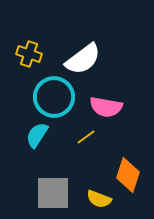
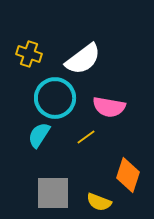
cyan circle: moved 1 px right, 1 px down
pink semicircle: moved 3 px right
cyan semicircle: moved 2 px right
yellow semicircle: moved 3 px down
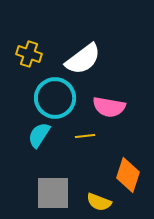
yellow line: moved 1 px left, 1 px up; rotated 30 degrees clockwise
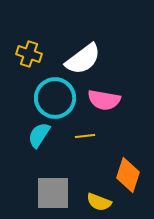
pink semicircle: moved 5 px left, 7 px up
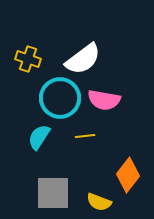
yellow cross: moved 1 px left, 5 px down
cyan circle: moved 5 px right
cyan semicircle: moved 2 px down
orange diamond: rotated 20 degrees clockwise
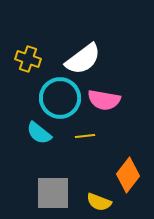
cyan semicircle: moved 4 px up; rotated 84 degrees counterclockwise
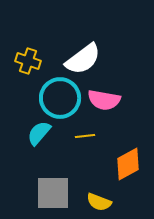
yellow cross: moved 2 px down
cyan semicircle: rotated 92 degrees clockwise
orange diamond: moved 11 px up; rotated 24 degrees clockwise
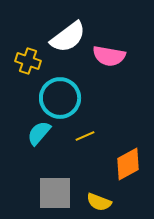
white semicircle: moved 15 px left, 22 px up
pink semicircle: moved 5 px right, 44 px up
yellow line: rotated 18 degrees counterclockwise
gray square: moved 2 px right
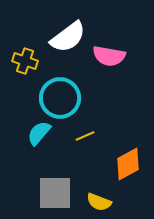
yellow cross: moved 3 px left
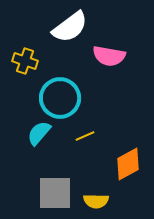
white semicircle: moved 2 px right, 10 px up
yellow semicircle: moved 3 px left, 1 px up; rotated 20 degrees counterclockwise
